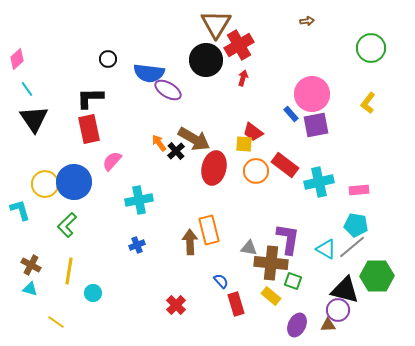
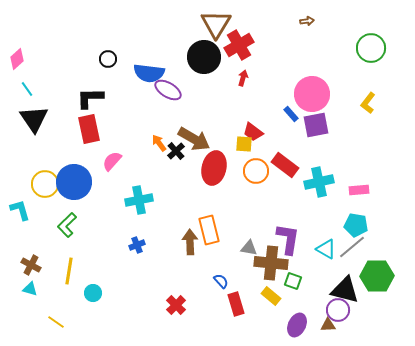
black circle at (206, 60): moved 2 px left, 3 px up
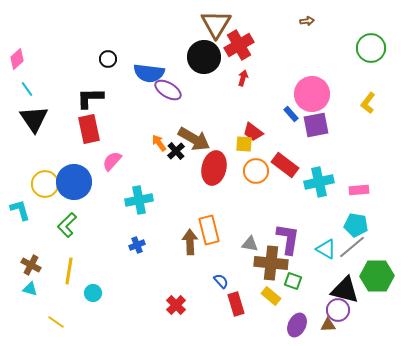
gray triangle at (249, 248): moved 1 px right, 4 px up
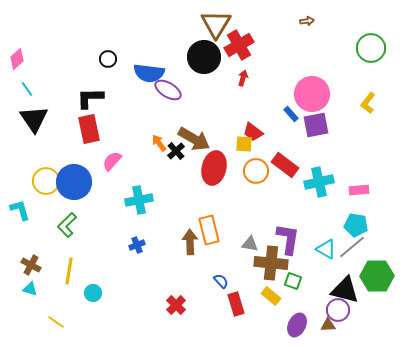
yellow circle at (45, 184): moved 1 px right, 3 px up
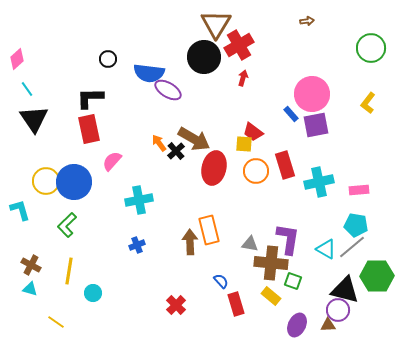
red rectangle at (285, 165): rotated 36 degrees clockwise
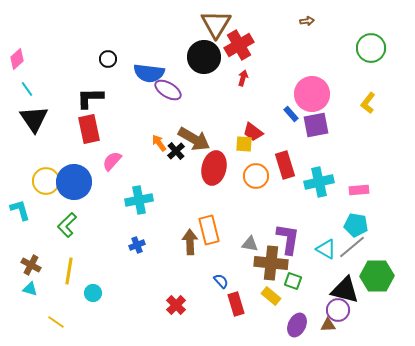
orange circle at (256, 171): moved 5 px down
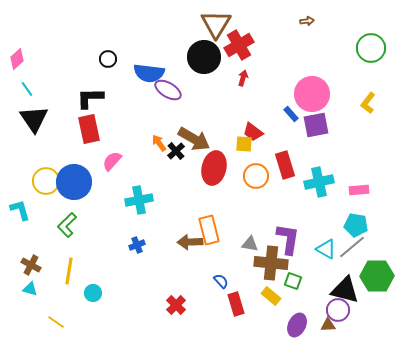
brown arrow at (190, 242): rotated 90 degrees counterclockwise
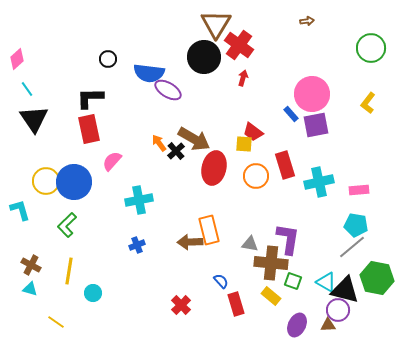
red cross at (239, 45): rotated 24 degrees counterclockwise
cyan triangle at (326, 249): moved 33 px down
green hexagon at (377, 276): moved 2 px down; rotated 12 degrees clockwise
red cross at (176, 305): moved 5 px right
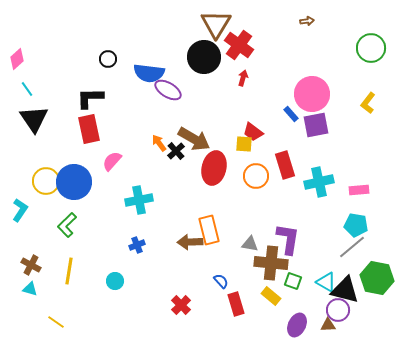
cyan L-shape at (20, 210): rotated 50 degrees clockwise
cyan circle at (93, 293): moved 22 px right, 12 px up
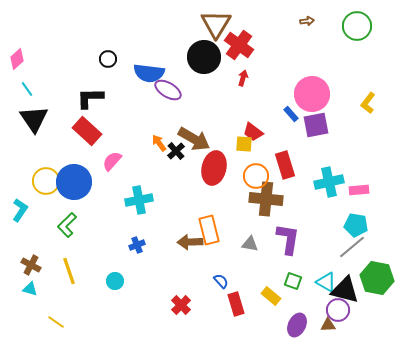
green circle at (371, 48): moved 14 px left, 22 px up
red rectangle at (89, 129): moved 2 px left, 2 px down; rotated 36 degrees counterclockwise
cyan cross at (319, 182): moved 10 px right
brown cross at (271, 263): moved 5 px left, 64 px up
yellow line at (69, 271): rotated 28 degrees counterclockwise
